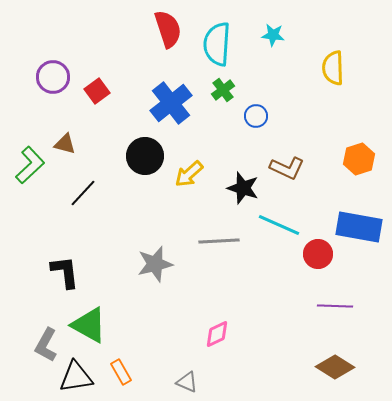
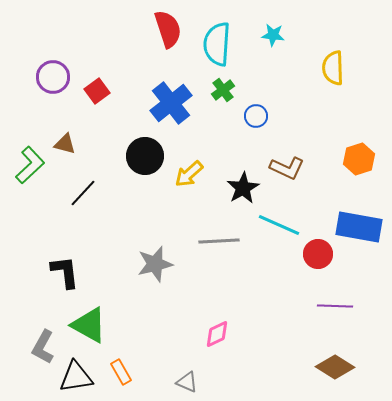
black star: rotated 24 degrees clockwise
gray L-shape: moved 3 px left, 2 px down
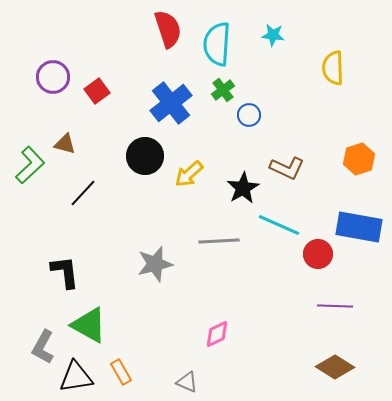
blue circle: moved 7 px left, 1 px up
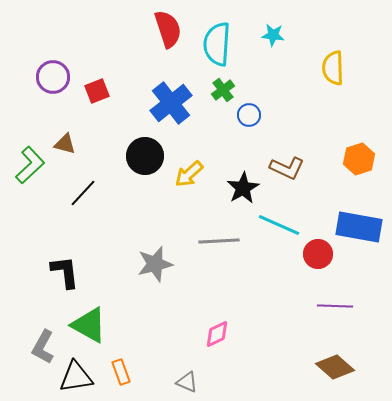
red square: rotated 15 degrees clockwise
brown diamond: rotated 9 degrees clockwise
orange rectangle: rotated 10 degrees clockwise
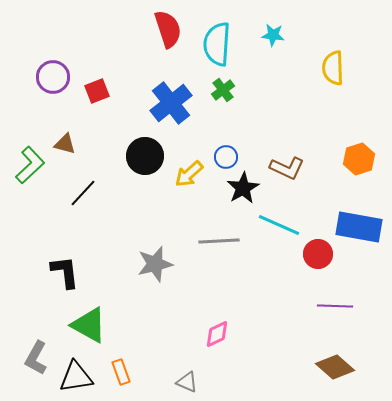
blue circle: moved 23 px left, 42 px down
gray L-shape: moved 7 px left, 11 px down
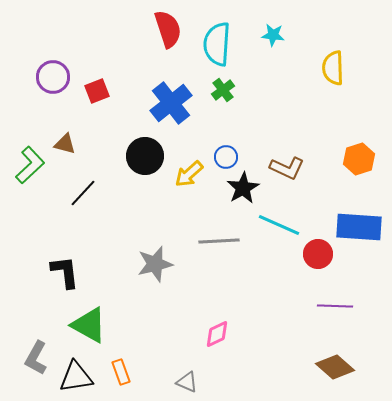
blue rectangle: rotated 6 degrees counterclockwise
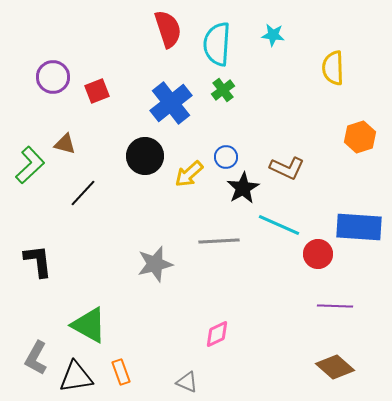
orange hexagon: moved 1 px right, 22 px up
black L-shape: moved 27 px left, 11 px up
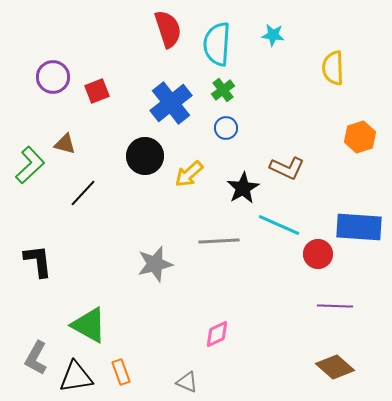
blue circle: moved 29 px up
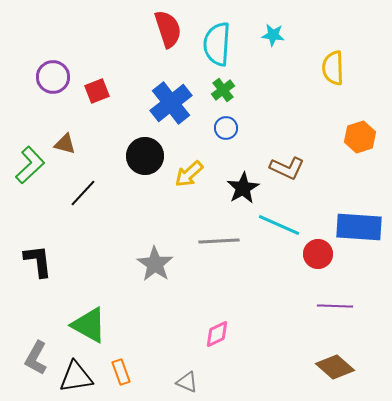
gray star: rotated 24 degrees counterclockwise
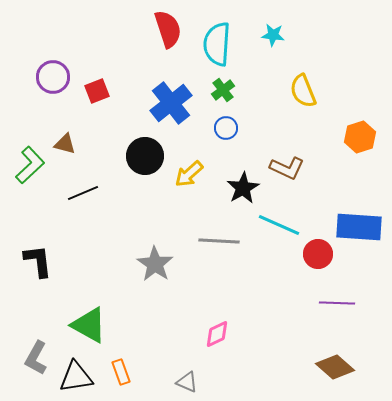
yellow semicircle: moved 30 px left, 23 px down; rotated 20 degrees counterclockwise
black line: rotated 24 degrees clockwise
gray line: rotated 6 degrees clockwise
purple line: moved 2 px right, 3 px up
